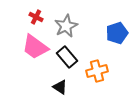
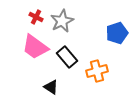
gray star: moved 4 px left, 5 px up
black triangle: moved 9 px left
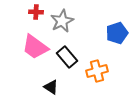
red cross: moved 5 px up; rotated 24 degrees counterclockwise
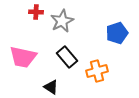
pink trapezoid: moved 12 px left, 10 px down; rotated 24 degrees counterclockwise
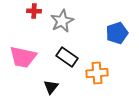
red cross: moved 2 px left, 1 px up
black rectangle: rotated 15 degrees counterclockwise
orange cross: moved 2 px down; rotated 10 degrees clockwise
black triangle: rotated 35 degrees clockwise
